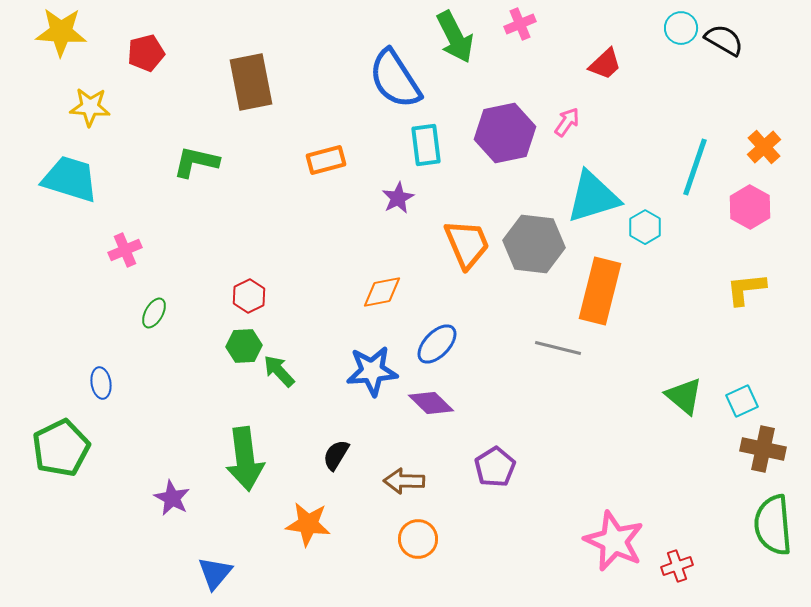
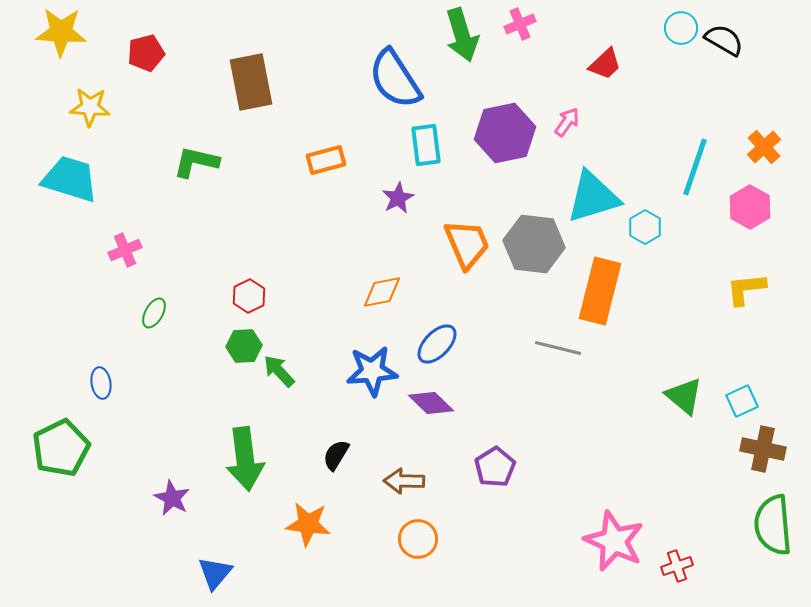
green arrow at (455, 37): moved 7 px right, 2 px up; rotated 10 degrees clockwise
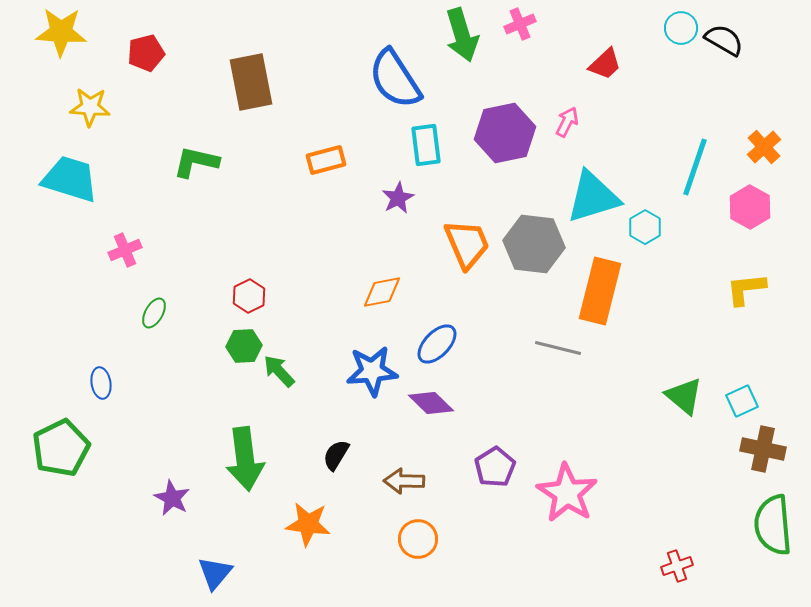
pink arrow at (567, 122): rotated 8 degrees counterclockwise
pink star at (614, 541): moved 47 px left, 48 px up; rotated 8 degrees clockwise
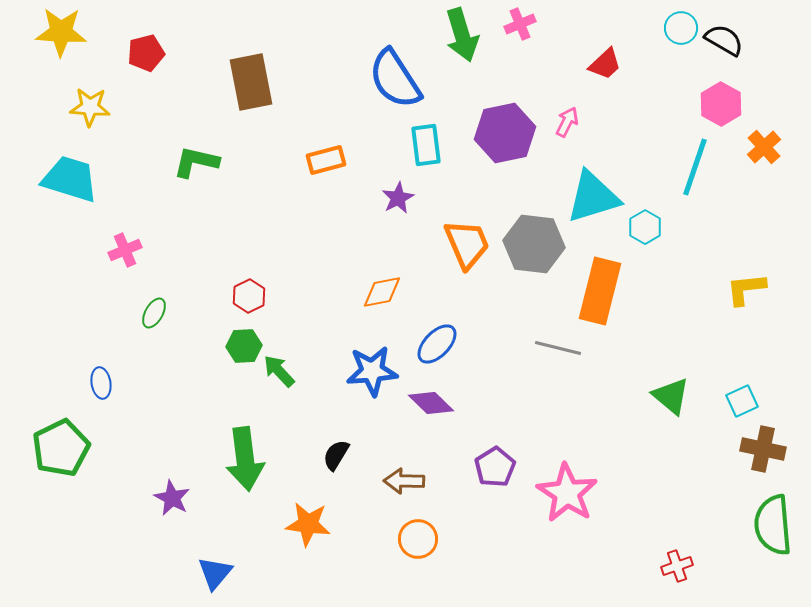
pink hexagon at (750, 207): moved 29 px left, 103 px up
green triangle at (684, 396): moved 13 px left
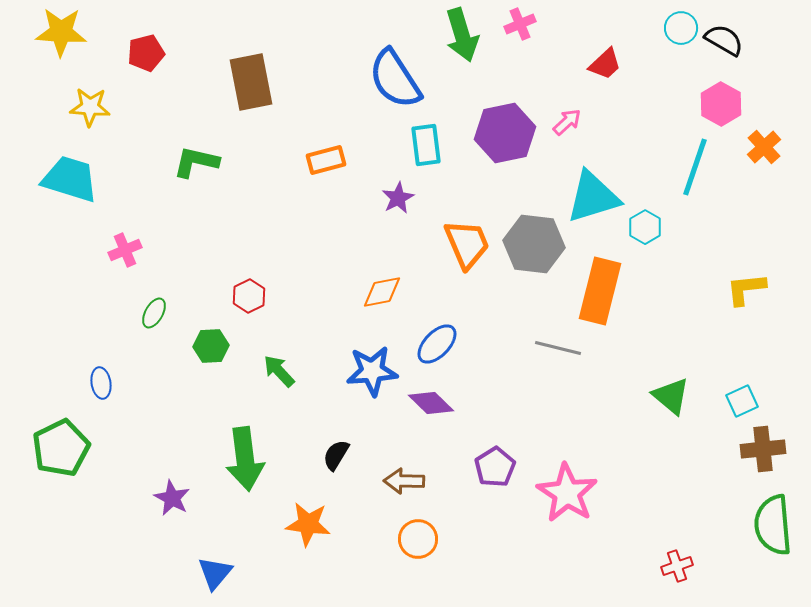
pink arrow at (567, 122): rotated 20 degrees clockwise
green hexagon at (244, 346): moved 33 px left
brown cross at (763, 449): rotated 18 degrees counterclockwise
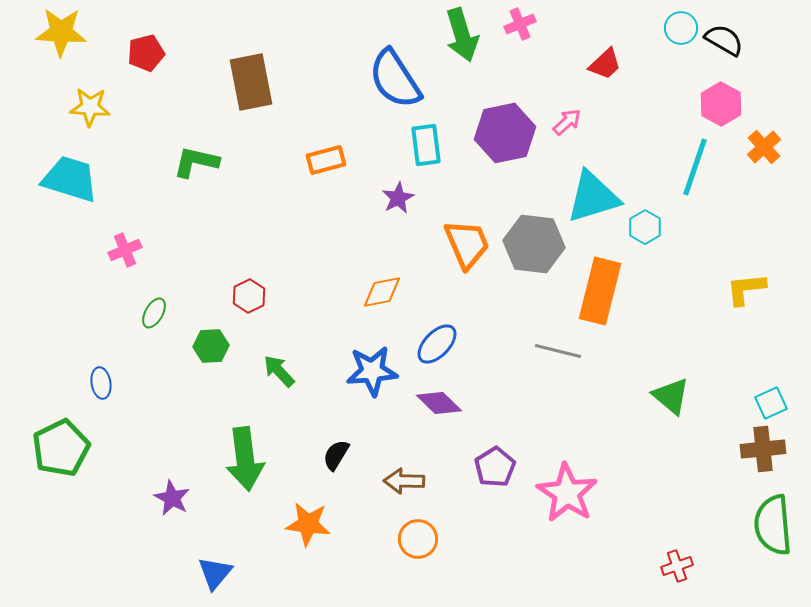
gray line at (558, 348): moved 3 px down
cyan square at (742, 401): moved 29 px right, 2 px down
purple diamond at (431, 403): moved 8 px right
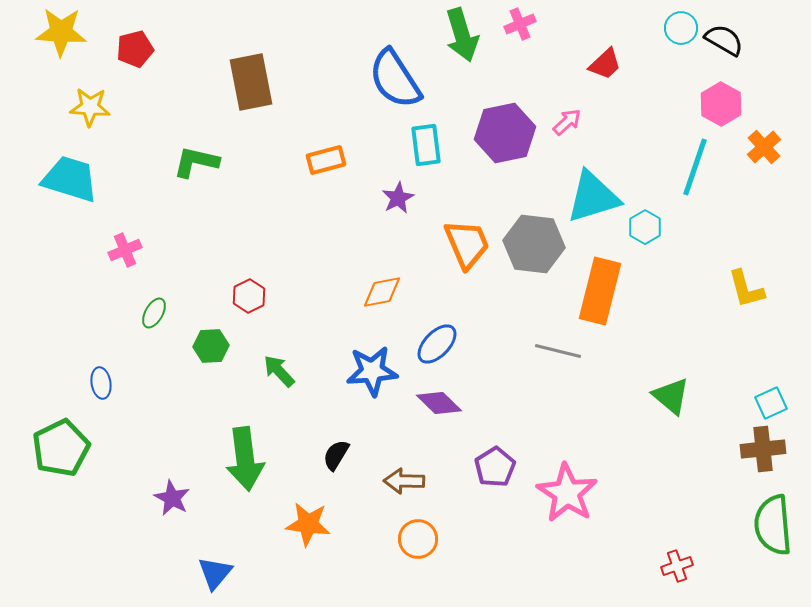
red pentagon at (146, 53): moved 11 px left, 4 px up
yellow L-shape at (746, 289): rotated 99 degrees counterclockwise
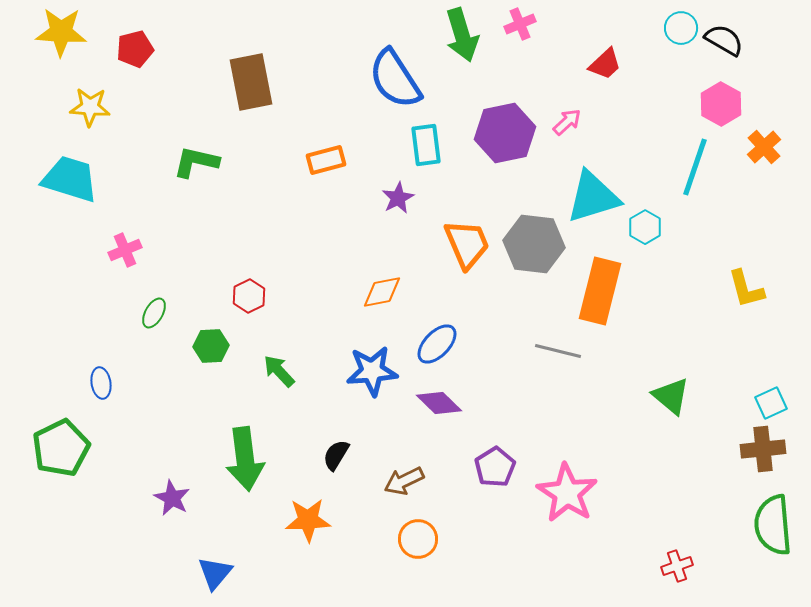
brown arrow at (404, 481): rotated 27 degrees counterclockwise
orange star at (308, 524): moved 4 px up; rotated 9 degrees counterclockwise
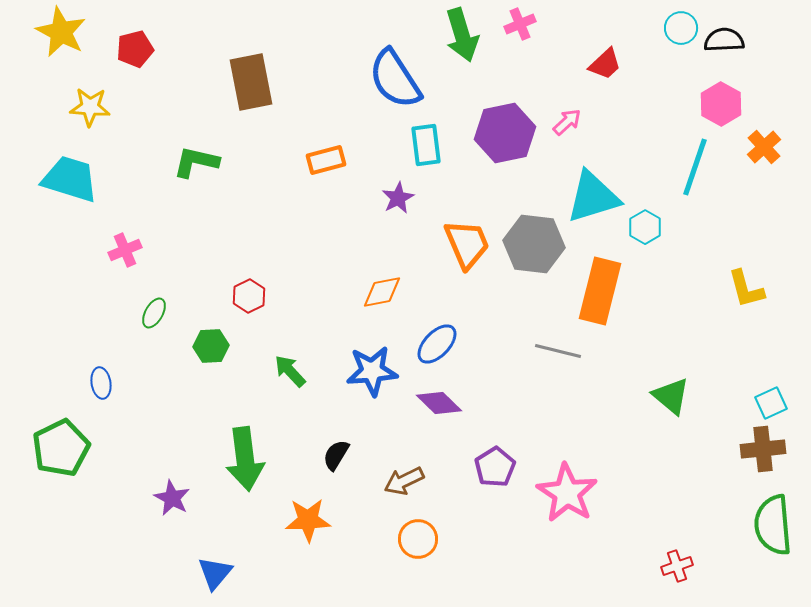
yellow star at (61, 32): rotated 24 degrees clockwise
black semicircle at (724, 40): rotated 33 degrees counterclockwise
green arrow at (279, 371): moved 11 px right
